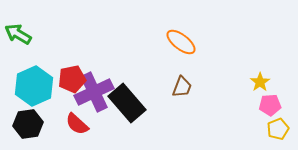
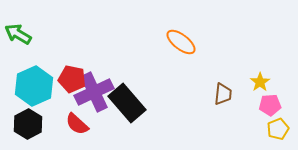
red pentagon: rotated 24 degrees clockwise
brown trapezoid: moved 41 px right, 7 px down; rotated 15 degrees counterclockwise
black hexagon: rotated 20 degrees counterclockwise
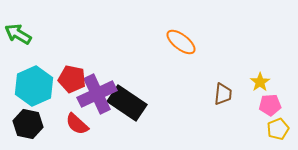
purple cross: moved 3 px right, 2 px down
black rectangle: rotated 15 degrees counterclockwise
black hexagon: rotated 20 degrees counterclockwise
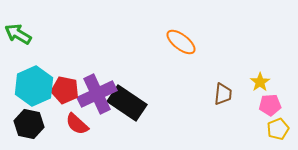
red pentagon: moved 7 px left, 11 px down
black hexagon: moved 1 px right
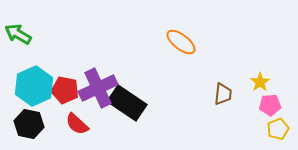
purple cross: moved 1 px right, 6 px up
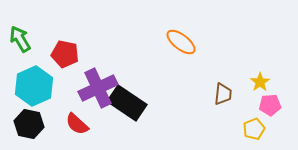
green arrow: moved 2 px right, 5 px down; rotated 28 degrees clockwise
red pentagon: moved 36 px up
yellow pentagon: moved 24 px left
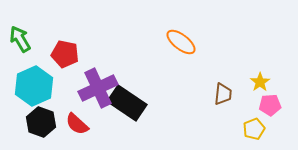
black hexagon: moved 12 px right, 2 px up; rotated 8 degrees clockwise
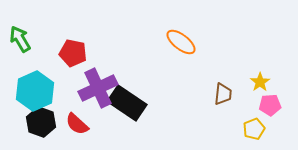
red pentagon: moved 8 px right, 1 px up
cyan hexagon: moved 1 px right, 5 px down
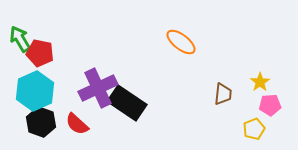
red pentagon: moved 33 px left
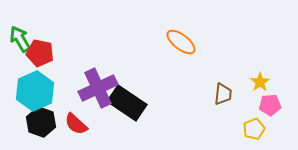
red semicircle: moved 1 px left
